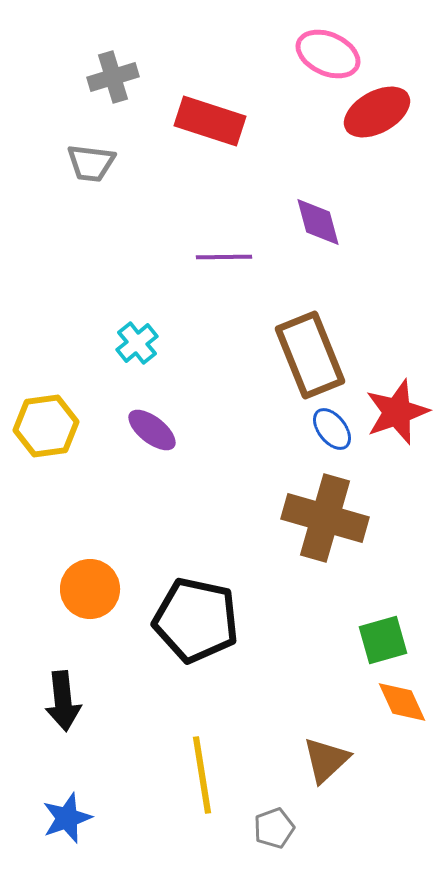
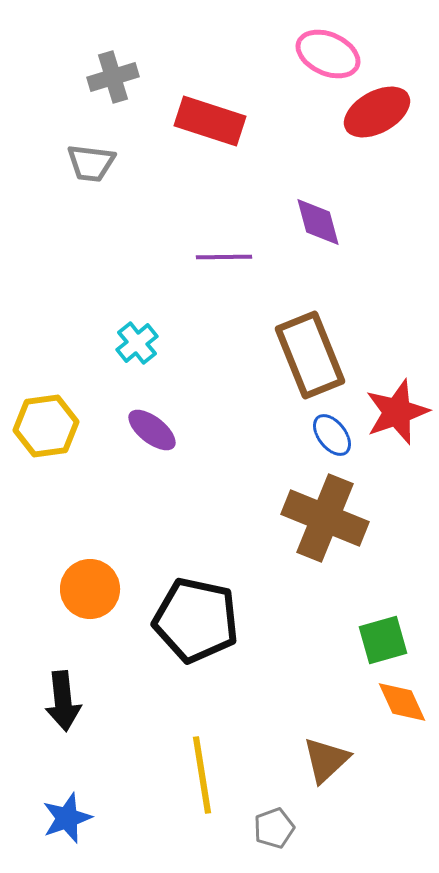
blue ellipse: moved 6 px down
brown cross: rotated 6 degrees clockwise
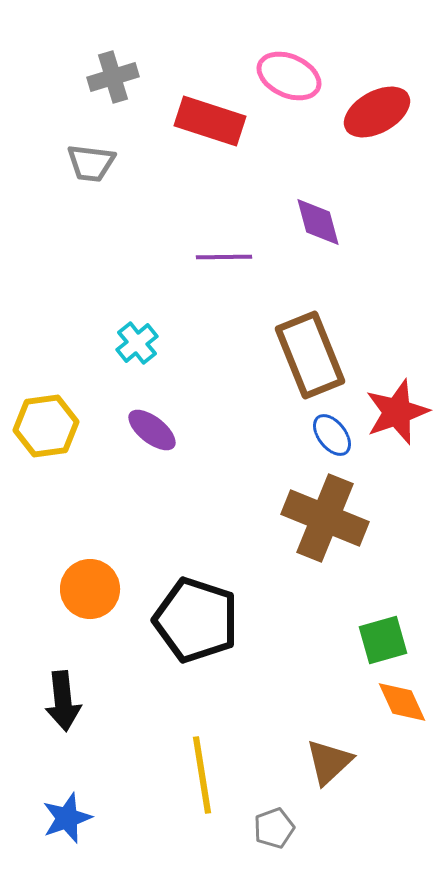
pink ellipse: moved 39 px left, 22 px down
black pentagon: rotated 6 degrees clockwise
brown triangle: moved 3 px right, 2 px down
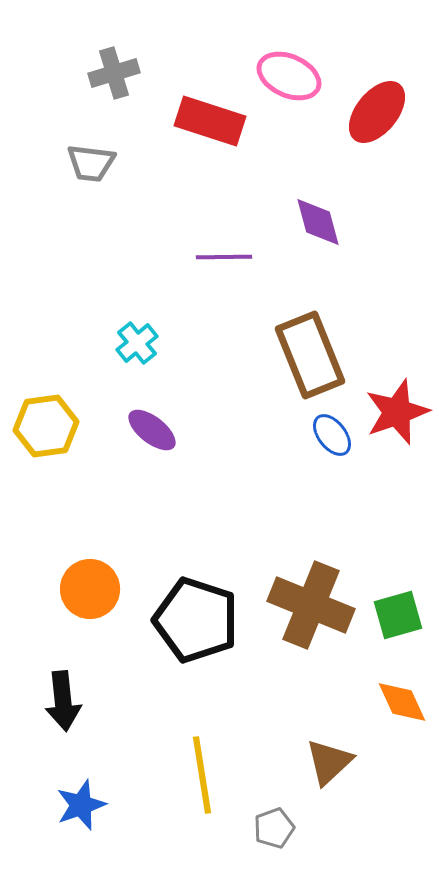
gray cross: moved 1 px right, 4 px up
red ellipse: rotated 22 degrees counterclockwise
brown cross: moved 14 px left, 87 px down
green square: moved 15 px right, 25 px up
blue star: moved 14 px right, 13 px up
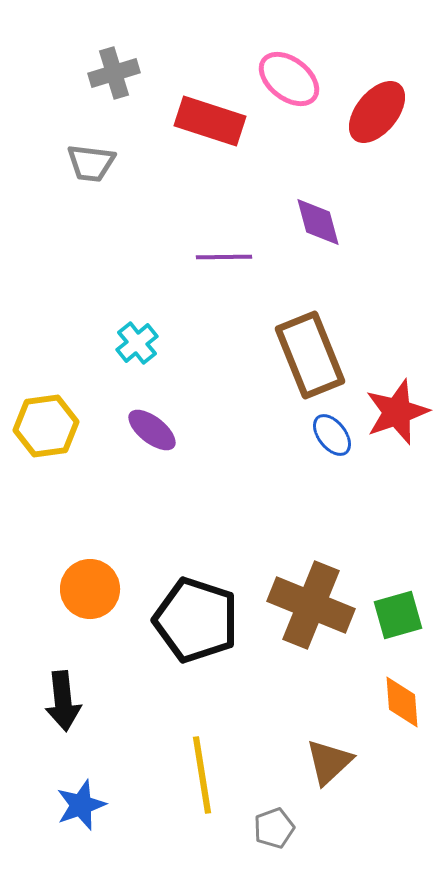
pink ellipse: moved 3 px down; rotated 14 degrees clockwise
orange diamond: rotated 20 degrees clockwise
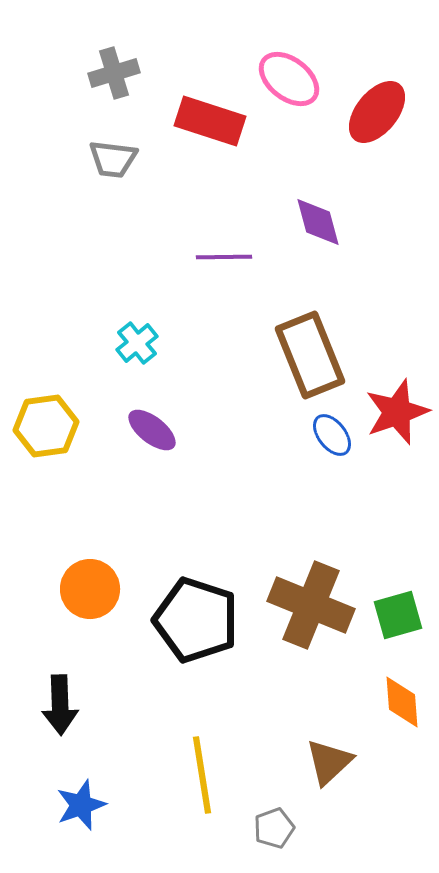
gray trapezoid: moved 22 px right, 4 px up
black arrow: moved 3 px left, 4 px down; rotated 4 degrees clockwise
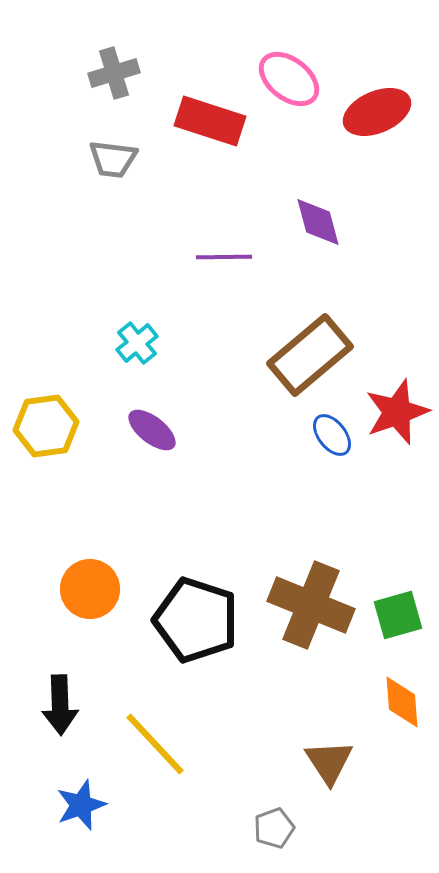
red ellipse: rotated 28 degrees clockwise
brown rectangle: rotated 72 degrees clockwise
brown triangle: rotated 20 degrees counterclockwise
yellow line: moved 47 px left, 31 px up; rotated 34 degrees counterclockwise
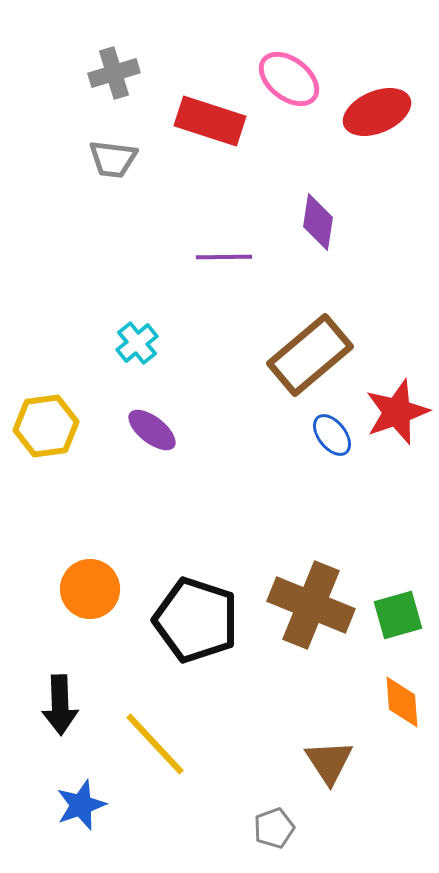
purple diamond: rotated 24 degrees clockwise
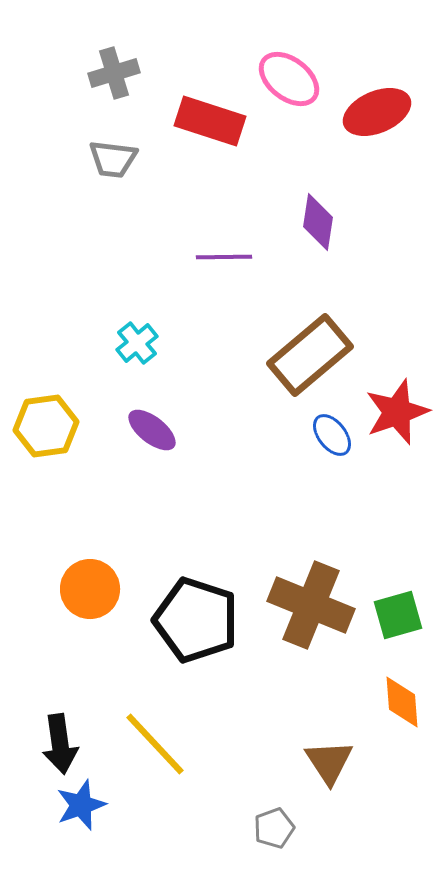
black arrow: moved 39 px down; rotated 6 degrees counterclockwise
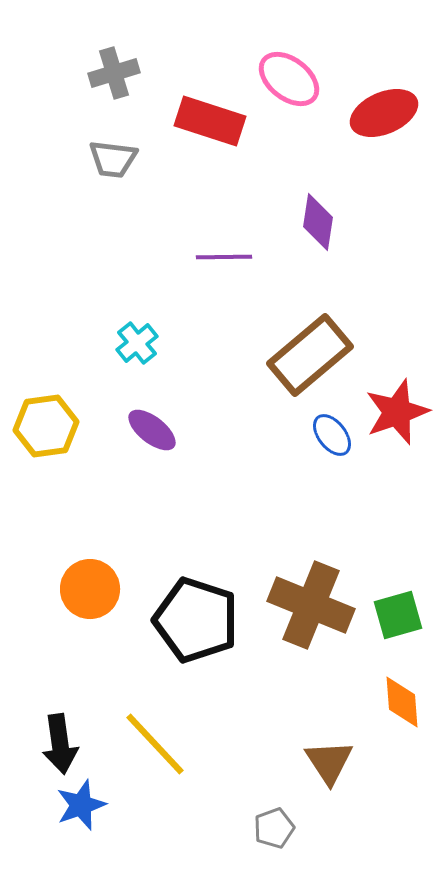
red ellipse: moved 7 px right, 1 px down
